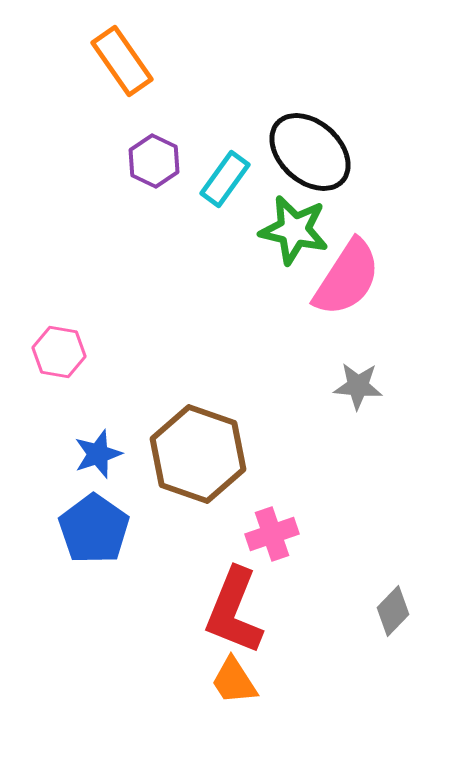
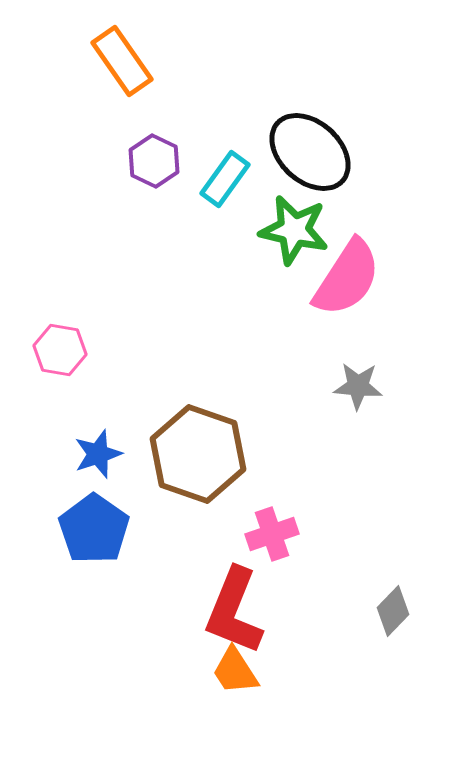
pink hexagon: moved 1 px right, 2 px up
orange trapezoid: moved 1 px right, 10 px up
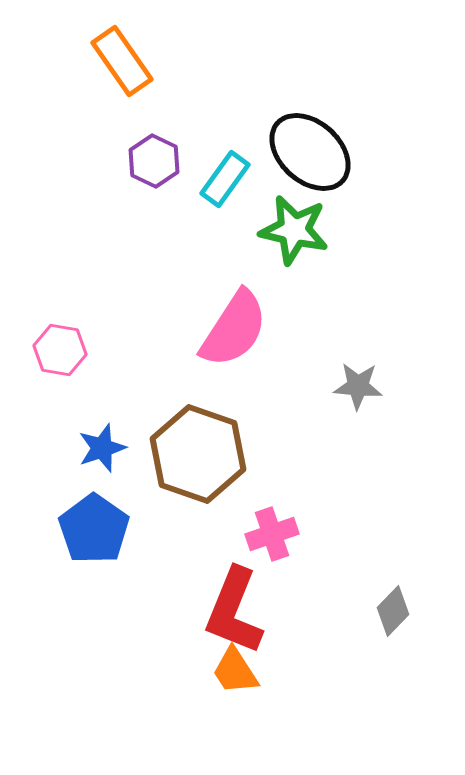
pink semicircle: moved 113 px left, 51 px down
blue star: moved 4 px right, 6 px up
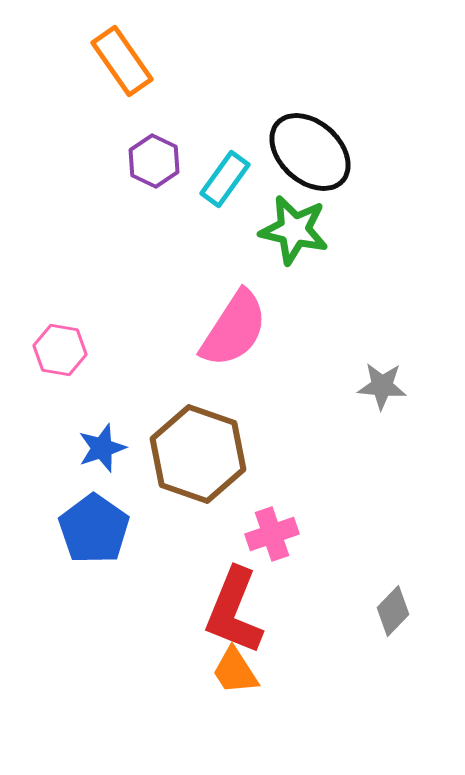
gray star: moved 24 px right
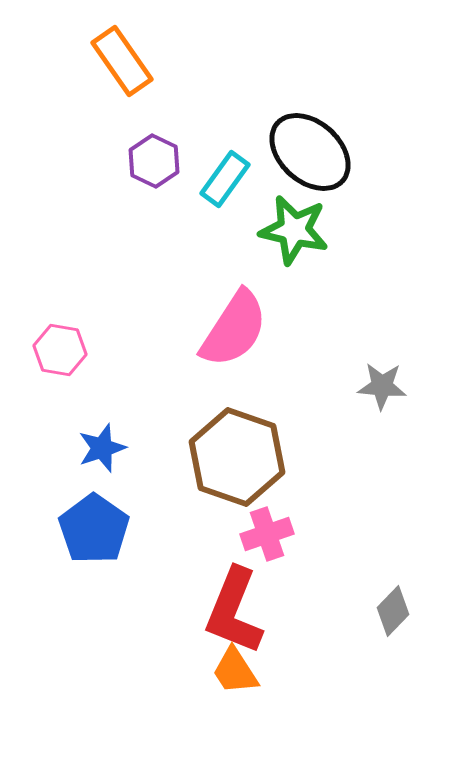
brown hexagon: moved 39 px right, 3 px down
pink cross: moved 5 px left
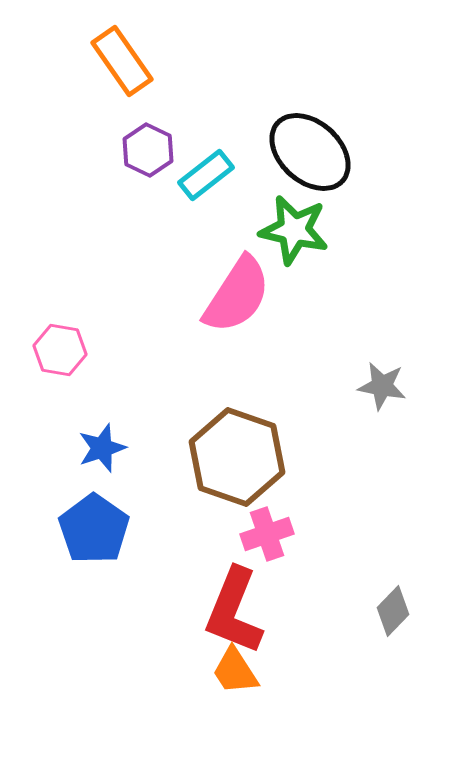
purple hexagon: moved 6 px left, 11 px up
cyan rectangle: moved 19 px left, 4 px up; rotated 16 degrees clockwise
pink semicircle: moved 3 px right, 34 px up
gray star: rotated 6 degrees clockwise
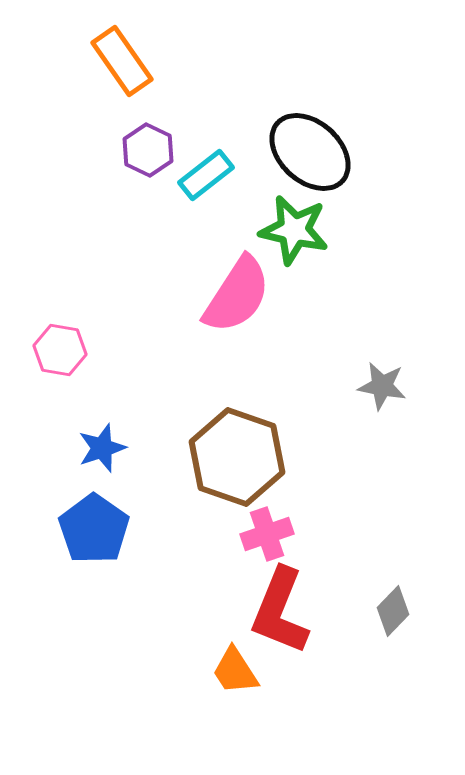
red L-shape: moved 46 px right
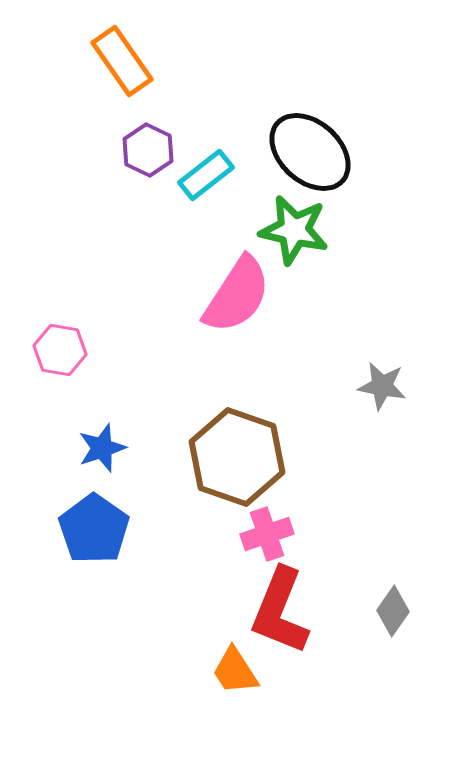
gray diamond: rotated 9 degrees counterclockwise
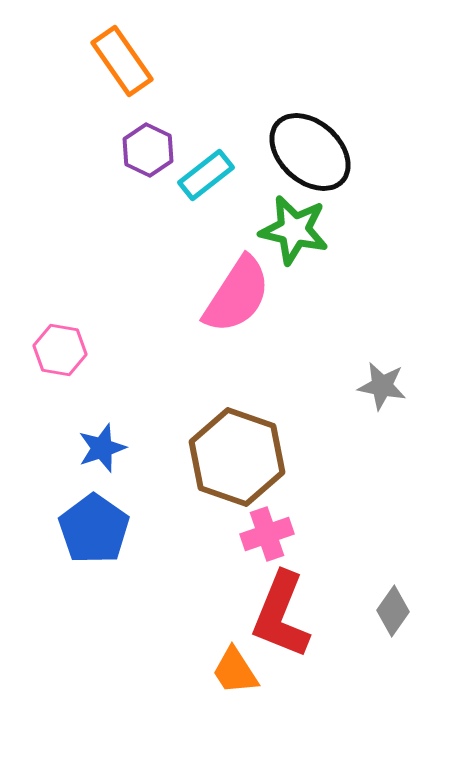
red L-shape: moved 1 px right, 4 px down
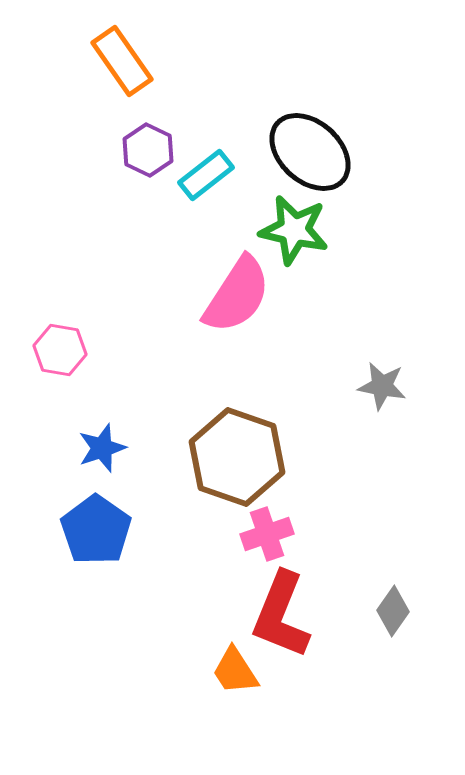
blue pentagon: moved 2 px right, 1 px down
